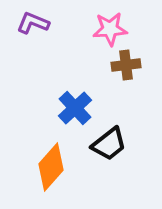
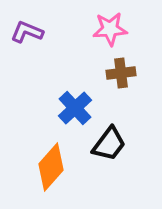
purple L-shape: moved 6 px left, 9 px down
brown cross: moved 5 px left, 8 px down
black trapezoid: rotated 15 degrees counterclockwise
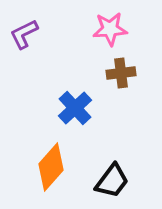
purple L-shape: moved 3 px left, 2 px down; rotated 48 degrees counterclockwise
black trapezoid: moved 3 px right, 37 px down
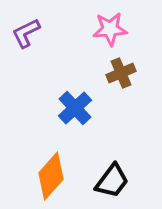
purple L-shape: moved 2 px right, 1 px up
brown cross: rotated 16 degrees counterclockwise
orange diamond: moved 9 px down
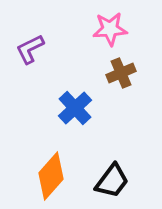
purple L-shape: moved 4 px right, 16 px down
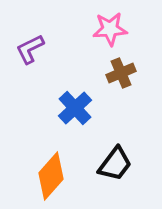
black trapezoid: moved 3 px right, 17 px up
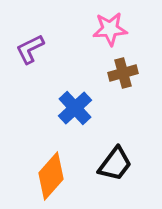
brown cross: moved 2 px right; rotated 8 degrees clockwise
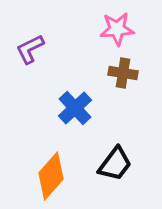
pink star: moved 7 px right
brown cross: rotated 24 degrees clockwise
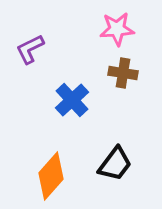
blue cross: moved 3 px left, 8 px up
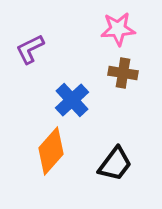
pink star: moved 1 px right
orange diamond: moved 25 px up
